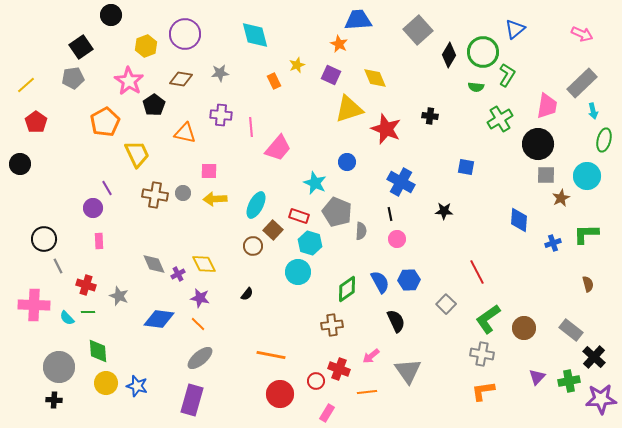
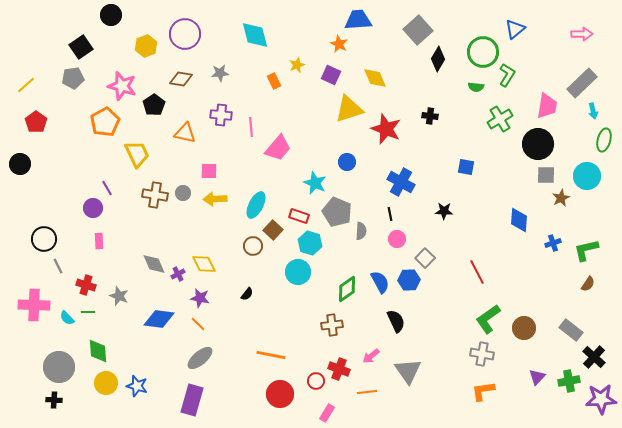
pink arrow at (582, 34): rotated 25 degrees counterclockwise
black diamond at (449, 55): moved 11 px left, 4 px down
pink star at (129, 81): moved 7 px left, 5 px down; rotated 16 degrees counterclockwise
green L-shape at (586, 234): moved 16 px down; rotated 12 degrees counterclockwise
brown semicircle at (588, 284): rotated 49 degrees clockwise
gray square at (446, 304): moved 21 px left, 46 px up
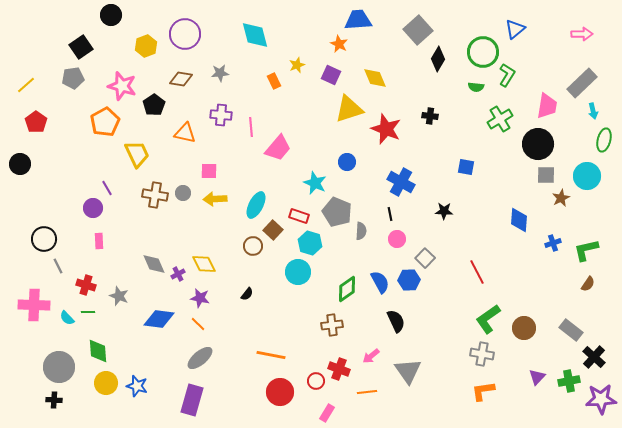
red circle at (280, 394): moved 2 px up
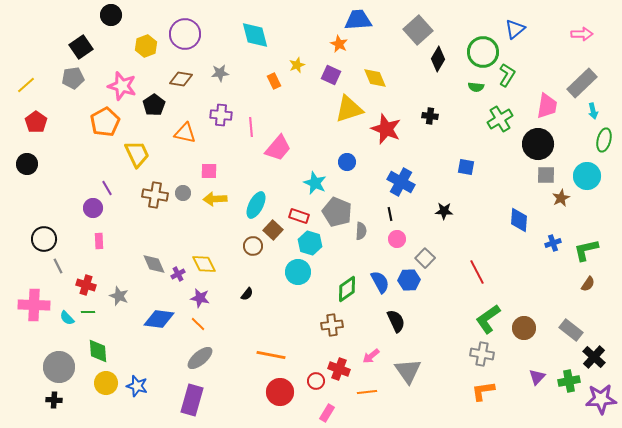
black circle at (20, 164): moved 7 px right
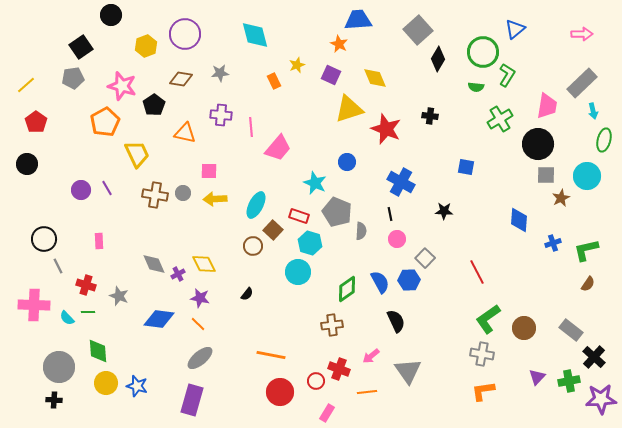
purple circle at (93, 208): moved 12 px left, 18 px up
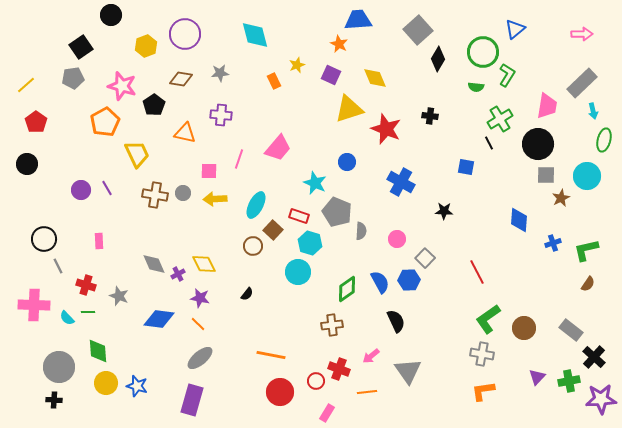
pink line at (251, 127): moved 12 px left, 32 px down; rotated 24 degrees clockwise
black line at (390, 214): moved 99 px right, 71 px up; rotated 16 degrees counterclockwise
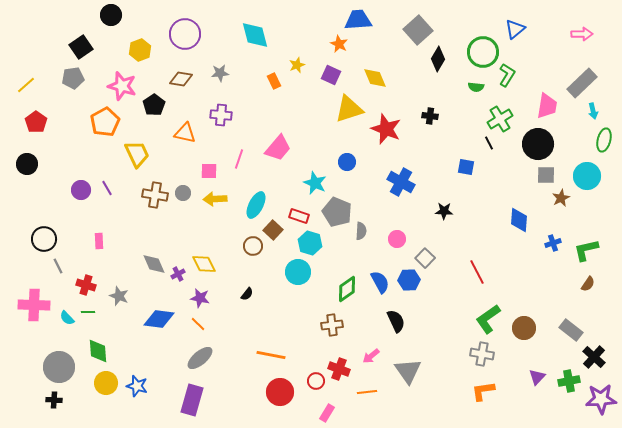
yellow hexagon at (146, 46): moved 6 px left, 4 px down
